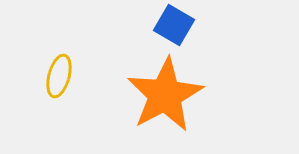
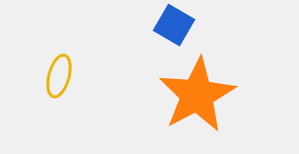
orange star: moved 32 px right
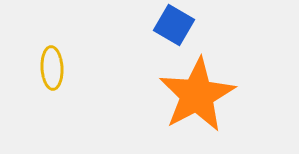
yellow ellipse: moved 7 px left, 8 px up; rotated 18 degrees counterclockwise
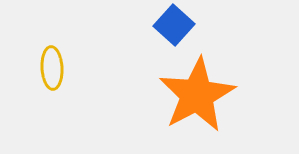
blue square: rotated 12 degrees clockwise
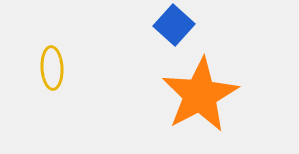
orange star: moved 3 px right
